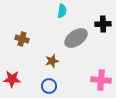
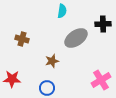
pink cross: rotated 36 degrees counterclockwise
blue circle: moved 2 px left, 2 px down
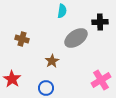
black cross: moved 3 px left, 2 px up
brown star: rotated 16 degrees counterclockwise
red star: rotated 30 degrees clockwise
blue circle: moved 1 px left
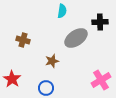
brown cross: moved 1 px right, 1 px down
brown star: rotated 16 degrees clockwise
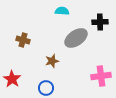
cyan semicircle: rotated 96 degrees counterclockwise
pink cross: moved 4 px up; rotated 24 degrees clockwise
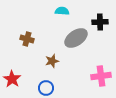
brown cross: moved 4 px right, 1 px up
